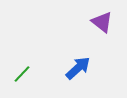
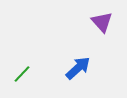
purple triangle: rotated 10 degrees clockwise
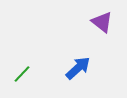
purple triangle: rotated 10 degrees counterclockwise
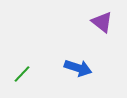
blue arrow: rotated 60 degrees clockwise
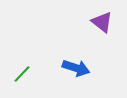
blue arrow: moved 2 px left
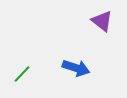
purple triangle: moved 1 px up
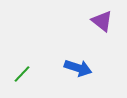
blue arrow: moved 2 px right
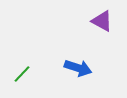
purple triangle: rotated 10 degrees counterclockwise
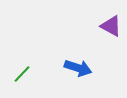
purple triangle: moved 9 px right, 5 px down
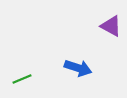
green line: moved 5 px down; rotated 24 degrees clockwise
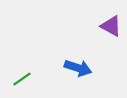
green line: rotated 12 degrees counterclockwise
